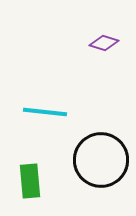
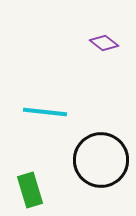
purple diamond: rotated 20 degrees clockwise
green rectangle: moved 9 px down; rotated 12 degrees counterclockwise
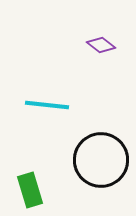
purple diamond: moved 3 px left, 2 px down
cyan line: moved 2 px right, 7 px up
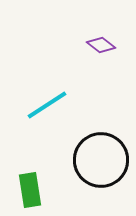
cyan line: rotated 39 degrees counterclockwise
green rectangle: rotated 8 degrees clockwise
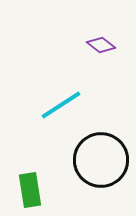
cyan line: moved 14 px right
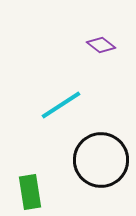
green rectangle: moved 2 px down
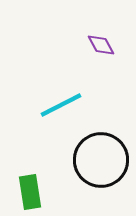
purple diamond: rotated 24 degrees clockwise
cyan line: rotated 6 degrees clockwise
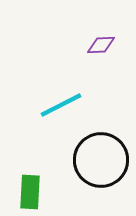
purple diamond: rotated 64 degrees counterclockwise
green rectangle: rotated 12 degrees clockwise
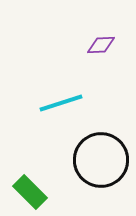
cyan line: moved 2 px up; rotated 9 degrees clockwise
green rectangle: rotated 48 degrees counterclockwise
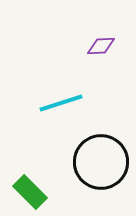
purple diamond: moved 1 px down
black circle: moved 2 px down
